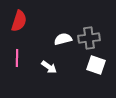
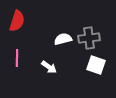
red semicircle: moved 2 px left
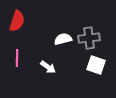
white arrow: moved 1 px left
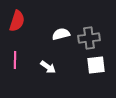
white semicircle: moved 2 px left, 5 px up
pink line: moved 2 px left, 2 px down
white square: rotated 24 degrees counterclockwise
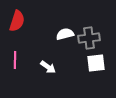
white semicircle: moved 4 px right
white square: moved 2 px up
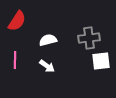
red semicircle: rotated 15 degrees clockwise
white semicircle: moved 17 px left, 6 px down
white square: moved 5 px right, 2 px up
white arrow: moved 1 px left, 1 px up
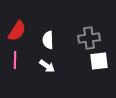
red semicircle: moved 10 px down
white semicircle: rotated 78 degrees counterclockwise
white square: moved 2 px left
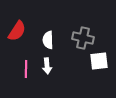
gray cross: moved 6 px left; rotated 20 degrees clockwise
pink line: moved 11 px right, 9 px down
white arrow: rotated 49 degrees clockwise
